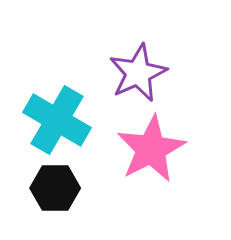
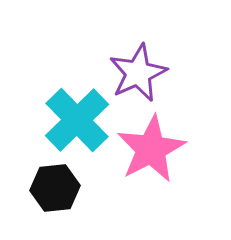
cyan cross: moved 20 px right; rotated 16 degrees clockwise
black hexagon: rotated 6 degrees counterclockwise
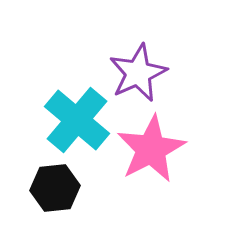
cyan cross: rotated 6 degrees counterclockwise
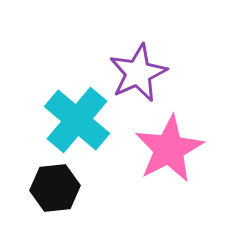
pink star: moved 18 px right
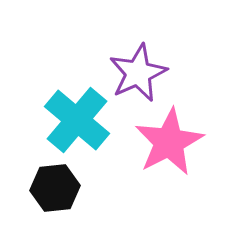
pink star: moved 7 px up
